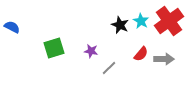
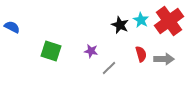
cyan star: moved 1 px up
green square: moved 3 px left, 3 px down; rotated 35 degrees clockwise
red semicircle: rotated 56 degrees counterclockwise
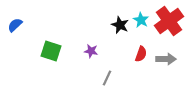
blue semicircle: moved 3 px right, 2 px up; rotated 70 degrees counterclockwise
red semicircle: rotated 35 degrees clockwise
gray arrow: moved 2 px right
gray line: moved 2 px left, 10 px down; rotated 21 degrees counterclockwise
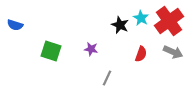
cyan star: moved 2 px up
blue semicircle: rotated 119 degrees counterclockwise
purple star: moved 2 px up
gray arrow: moved 7 px right, 7 px up; rotated 24 degrees clockwise
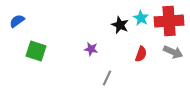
red cross: rotated 32 degrees clockwise
blue semicircle: moved 2 px right, 4 px up; rotated 126 degrees clockwise
green square: moved 15 px left
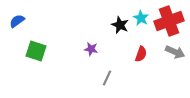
red cross: rotated 16 degrees counterclockwise
gray arrow: moved 2 px right
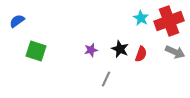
black star: moved 24 px down
purple star: moved 1 px down; rotated 24 degrees counterclockwise
gray line: moved 1 px left, 1 px down
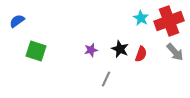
gray arrow: rotated 24 degrees clockwise
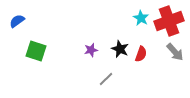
gray line: rotated 21 degrees clockwise
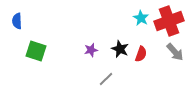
blue semicircle: rotated 56 degrees counterclockwise
